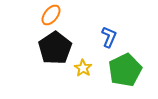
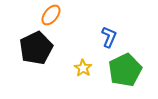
black pentagon: moved 19 px left; rotated 8 degrees clockwise
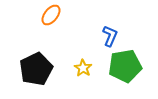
blue L-shape: moved 1 px right, 1 px up
black pentagon: moved 21 px down
green pentagon: moved 4 px up; rotated 16 degrees clockwise
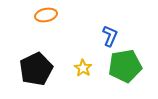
orange ellipse: moved 5 px left; rotated 40 degrees clockwise
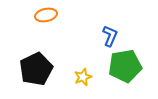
yellow star: moved 9 px down; rotated 18 degrees clockwise
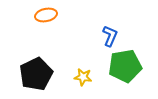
black pentagon: moved 5 px down
yellow star: rotated 30 degrees clockwise
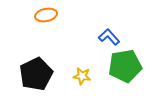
blue L-shape: moved 1 px left, 1 px down; rotated 65 degrees counterclockwise
yellow star: moved 1 px left, 1 px up
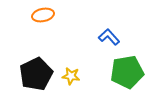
orange ellipse: moved 3 px left
green pentagon: moved 2 px right, 6 px down
yellow star: moved 11 px left
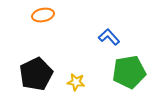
green pentagon: moved 2 px right
yellow star: moved 5 px right, 6 px down
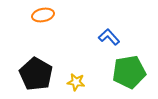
black pentagon: rotated 16 degrees counterclockwise
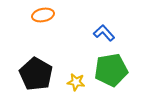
blue L-shape: moved 5 px left, 4 px up
green pentagon: moved 18 px left, 2 px up
